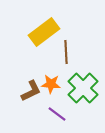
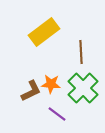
brown line: moved 15 px right
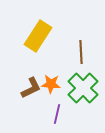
yellow rectangle: moved 6 px left, 4 px down; rotated 20 degrees counterclockwise
brown L-shape: moved 3 px up
purple line: rotated 66 degrees clockwise
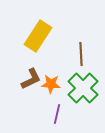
brown line: moved 2 px down
brown L-shape: moved 9 px up
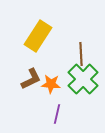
green cross: moved 9 px up
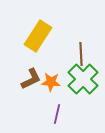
orange star: moved 2 px up
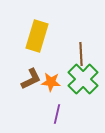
yellow rectangle: moved 1 px left; rotated 16 degrees counterclockwise
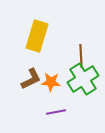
brown line: moved 2 px down
green cross: rotated 12 degrees clockwise
purple line: moved 1 px left, 2 px up; rotated 66 degrees clockwise
